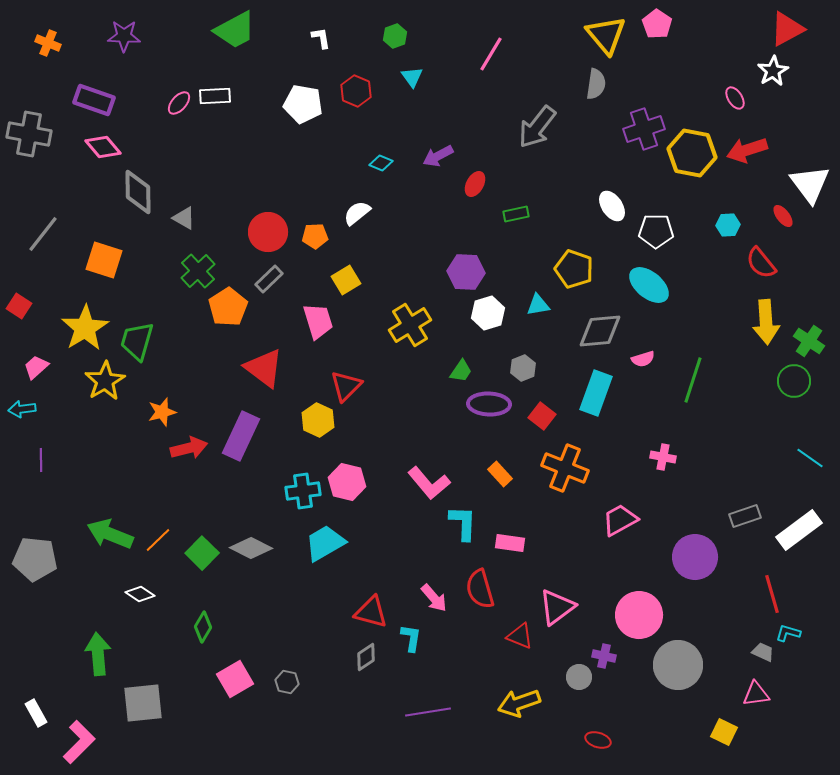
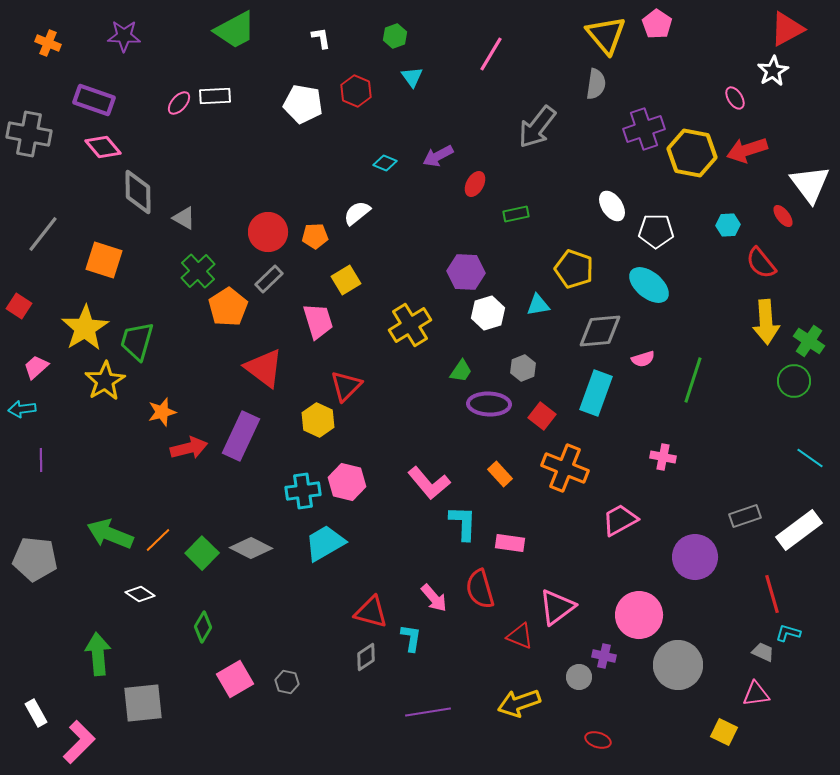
cyan diamond at (381, 163): moved 4 px right
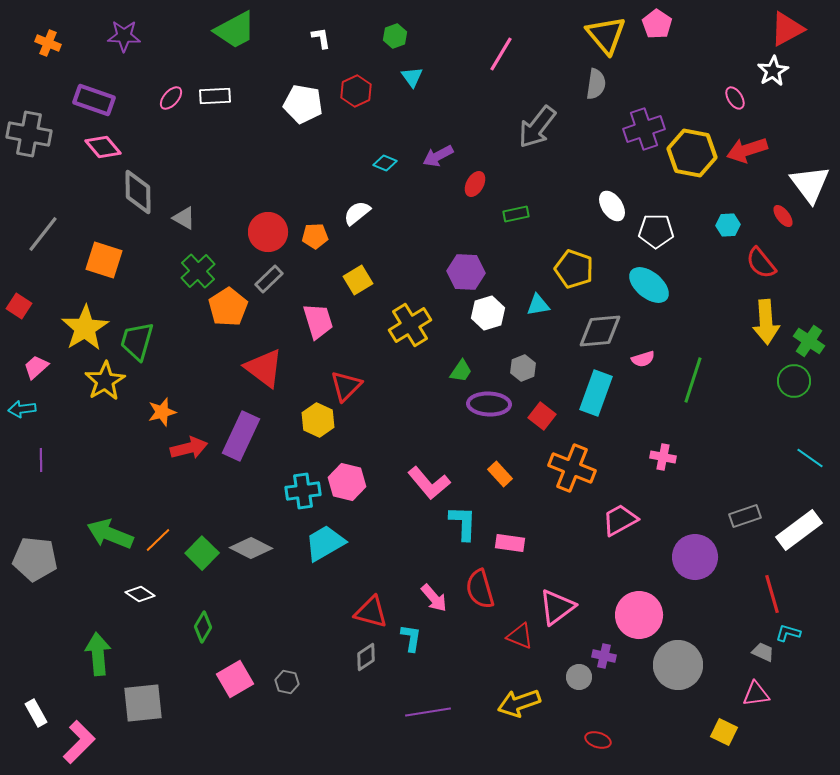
pink line at (491, 54): moved 10 px right
red hexagon at (356, 91): rotated 12 degrees clockwise
pink ellipse at (179, 103): moved 8 px left, 5 px up
yellow square at (346, 280): moved 12 px right
orange cross at (565, 468): moved 7 px right
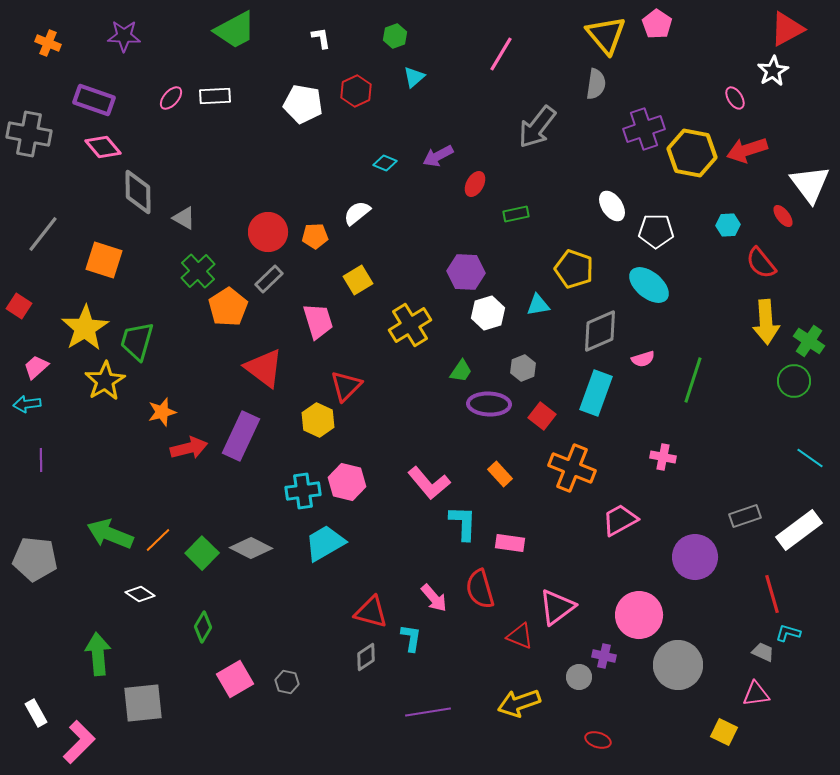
cyan triangle at (412, 77): moved 2 px right; rotated 25 degrees clockwise
gray diamond at (600, 331): rotated 18 degrees counterclockwise
cyan arrow at (22, 409): moved 5 px right, 5 px up
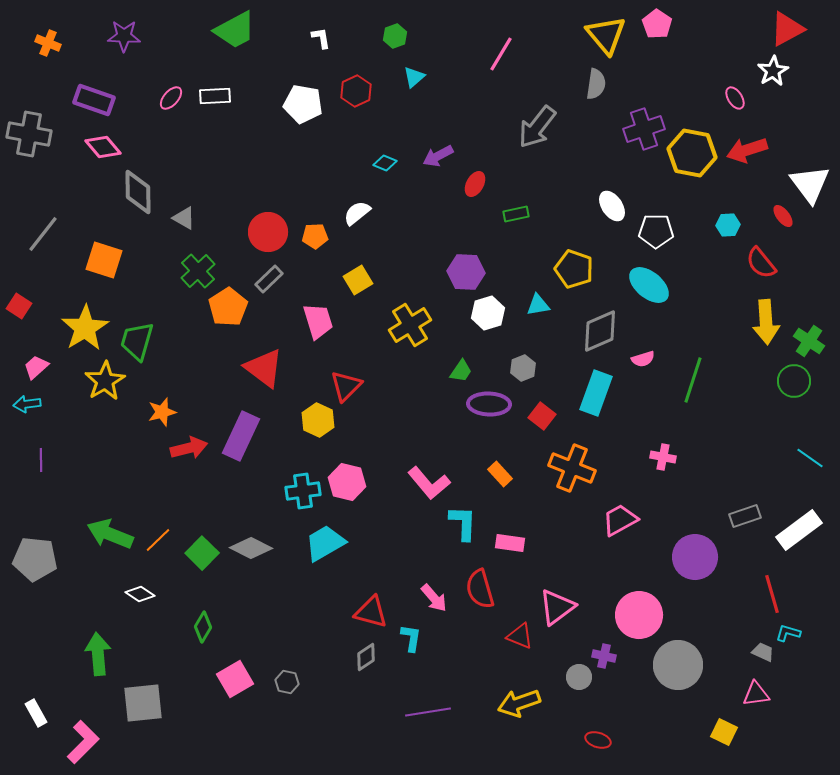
pink L-shape at (79, 742): moved 4 px right
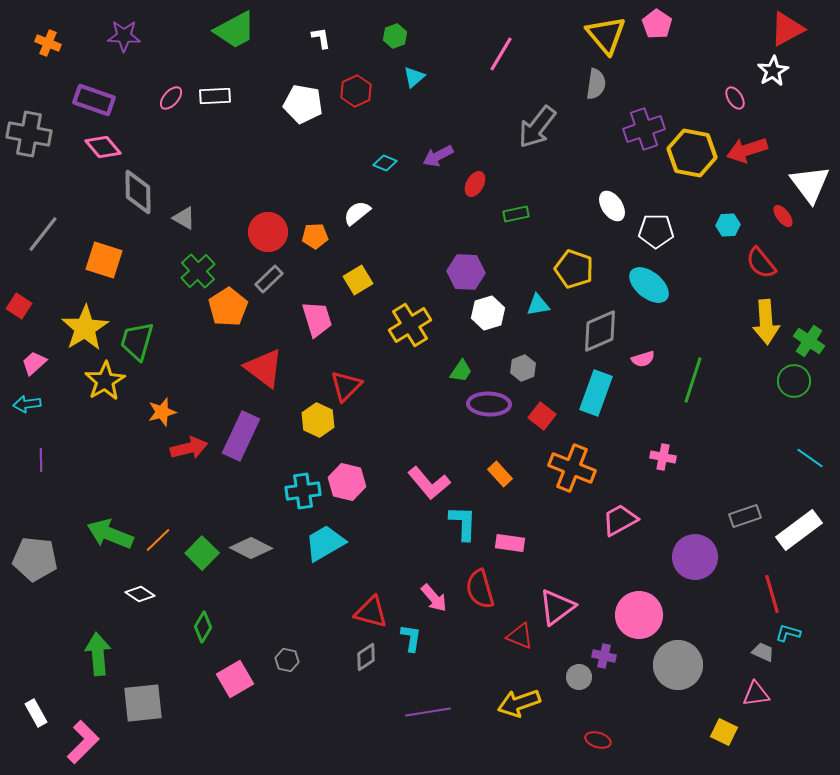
pink trapezoid at (318, 321): moved 1 px left, 2 px up
pink trapezoid at (36, 367): moved 2 px left, 4 px up
gray hexagon at (287, 682): moved 22 px up
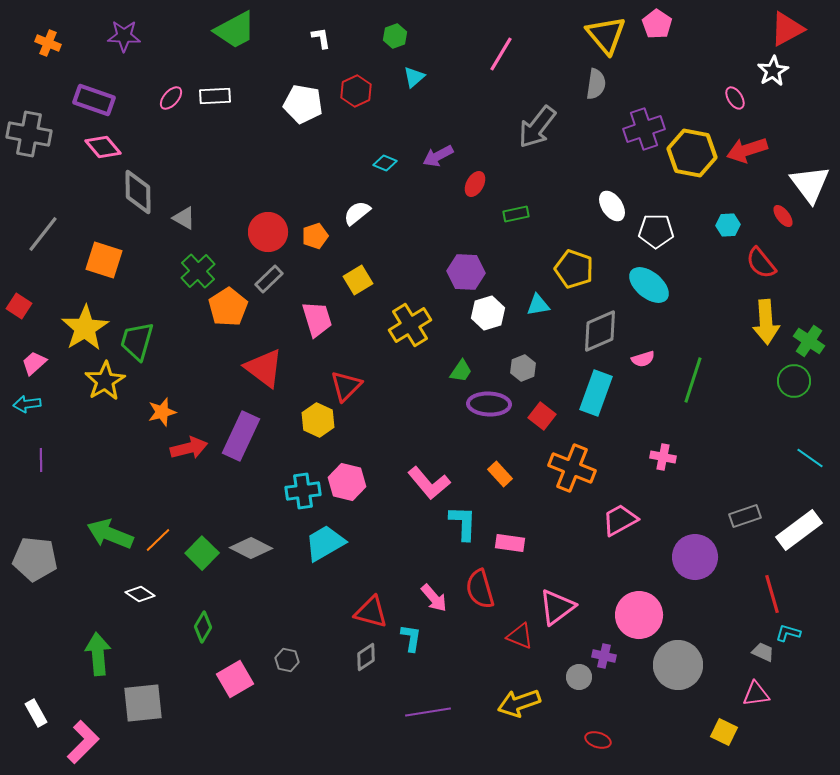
orange pentagon at (315, 236): rotated 15 degrees counterclockwise
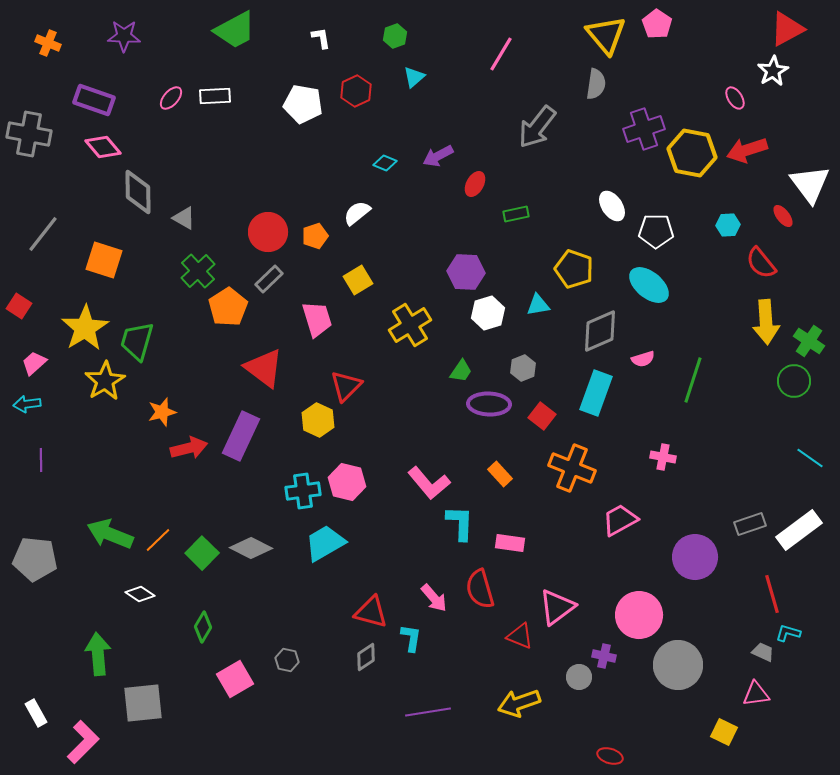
gray rectangle at (745, 516): moved 5 px right, 8 px down
cyan L-shape at (463, 523): moved 3 px left
red ellipse at (598, 740): moved 12 px right, 16 px down
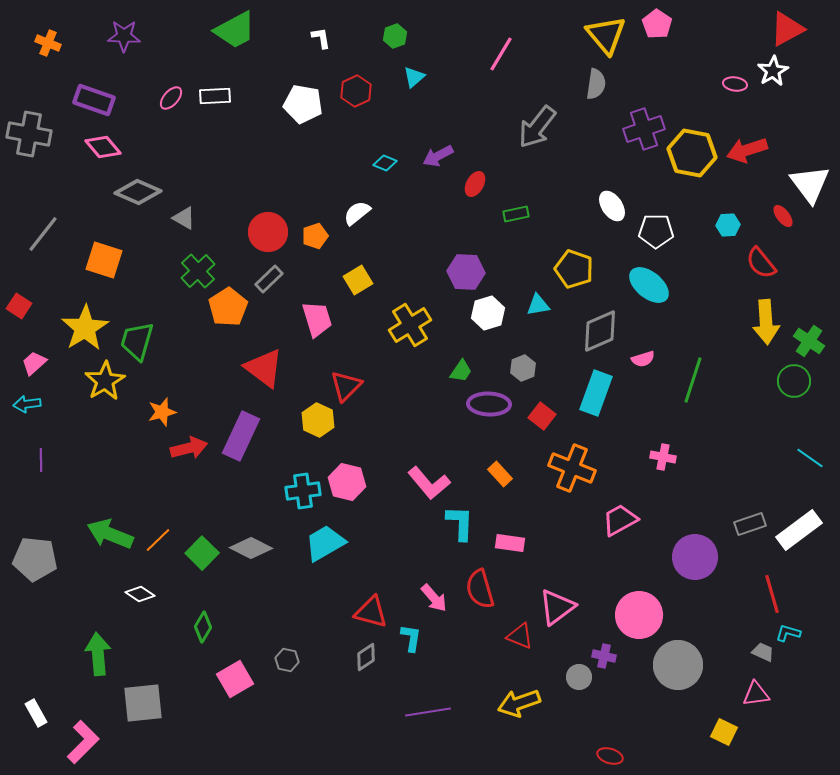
pink ellipse at (735, 98): moved 14 px up; rotated 50 degrees counterclockwise
gray diamond at (138, 192): rotated 66 degrees counterclockwise
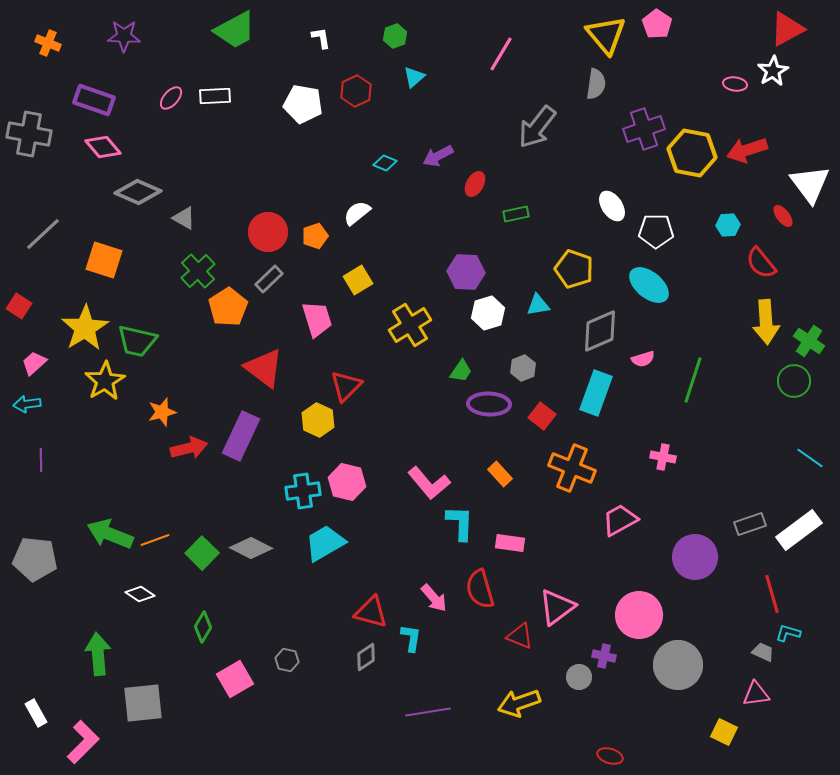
gray line at (43, 234): rotated 9 degrees clockwise
green trapezoid at (137, 341): rotated 93 degrees counterclockwise
orange line at (158, 540): moved 3 px left; rotated 24 degrees clockwise
